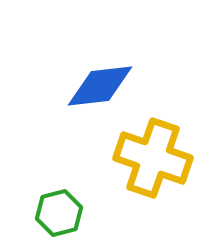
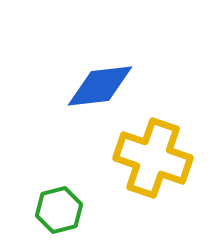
green hexagon: moved 3 px up
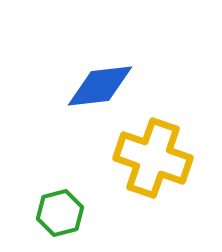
green hexagon: moved 1 px right, 3 px down
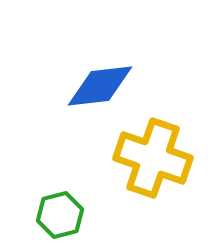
green hexagon: moved 2 px down
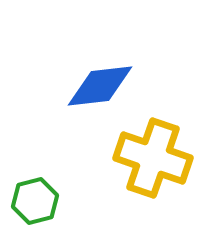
green hexagon: moved 25 px left, 14 px up
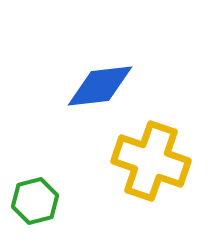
yellow cross: moved 2 px left, 3 px down
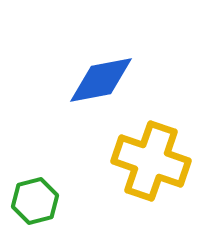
blue diamond: moved 1 px right, 6 px up; rotated 4 degrees counterclockwise
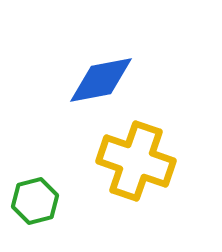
yellow cross: moved 15 px left
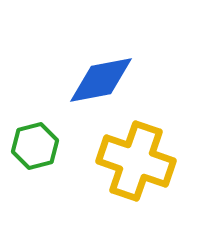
green hexagon: moved 55 px up
